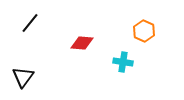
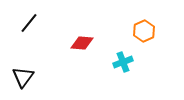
black line: moved 1 px left
orange hexagon: rotated 10 degrees clockwise
cyan cross: rotated 30 degrees counterclockwise
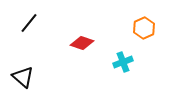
orange hexagon: moved 3 px up
red diamond: rotated 15 degrees clockwise
black triangle: rotated 25 degrees counterclockwise
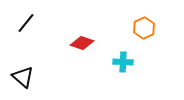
black line: moved 3 px left
cyan cross: rotated 24 degrees clockwise
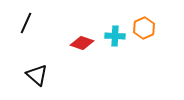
black line: rotated 15 degrees counterclockwise
cyan cross: moved 8 px left, 26 px up
black triangle: moved 14 px right, 2 px up
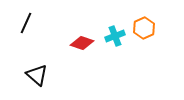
cyan cross: rotated 24 degrees counterclockwise
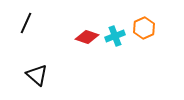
red diamond: moved 5 px right, 6 px up
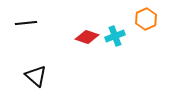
black line: rotated 60 degrees clockwise
orange hexagon: moved 2 px right, 9 px up
black triangle: moved 1 px left, 1 px down
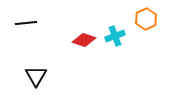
red diamond: moved 3 px left, 3 px down
black triangle: rotated 20 degrees clockwise
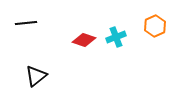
orange hexagon: moved 9 px right, 7 px down
cyan cross: moved 1 px right, 1 px down
black triangle: rotated 20 degrees clockwise
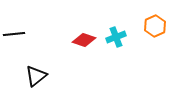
black line: moved 12 px left, 11 px down
